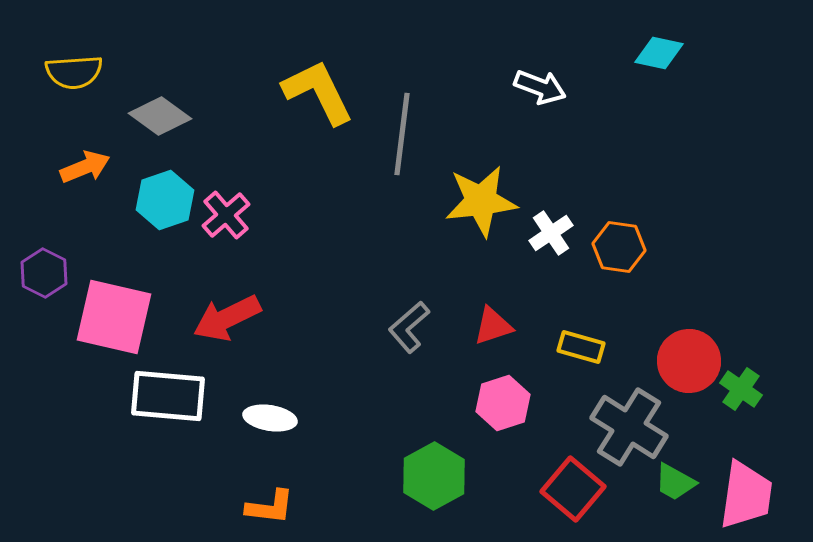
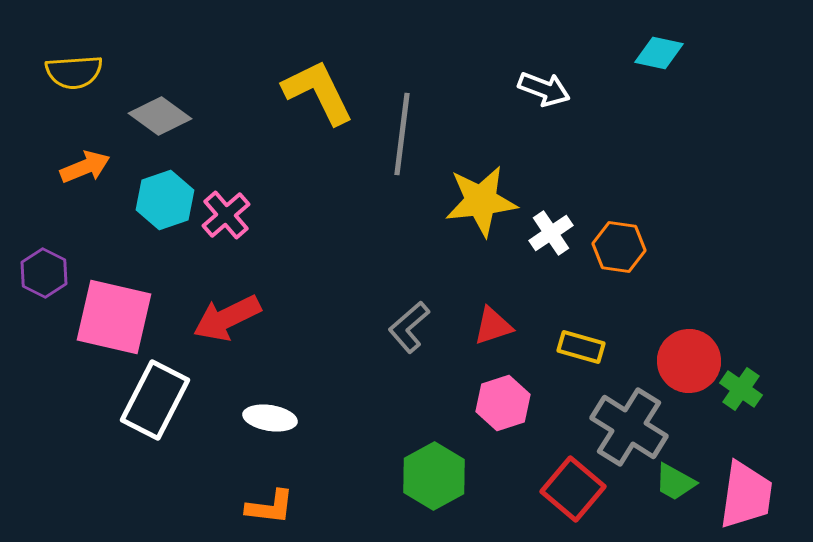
white arrow: moved 4 px right, 2 px down
white rectangle: moved 13 px left, 4 px down; rotated 68 degrees counterclockwise
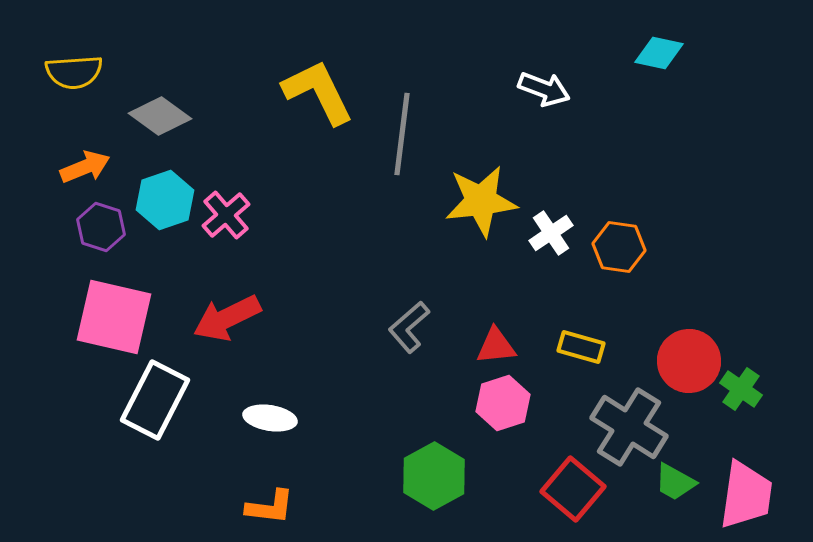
purple hexagon: moved 57 px right, 46 px up; rotated 9 degrees counterclockwise
red triangle: moved 3 px right, 20 px down; rotated 12 degrees clockwise
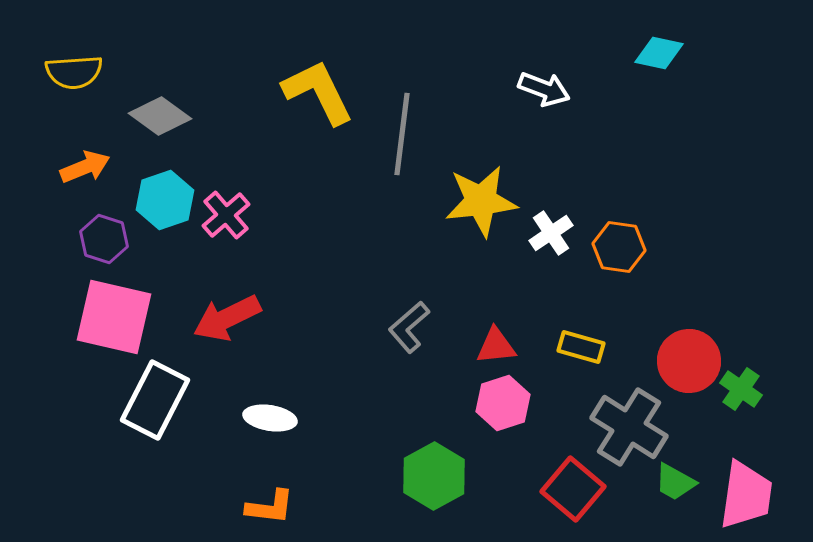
purple hexagon: moved 3 px right, 12 px down
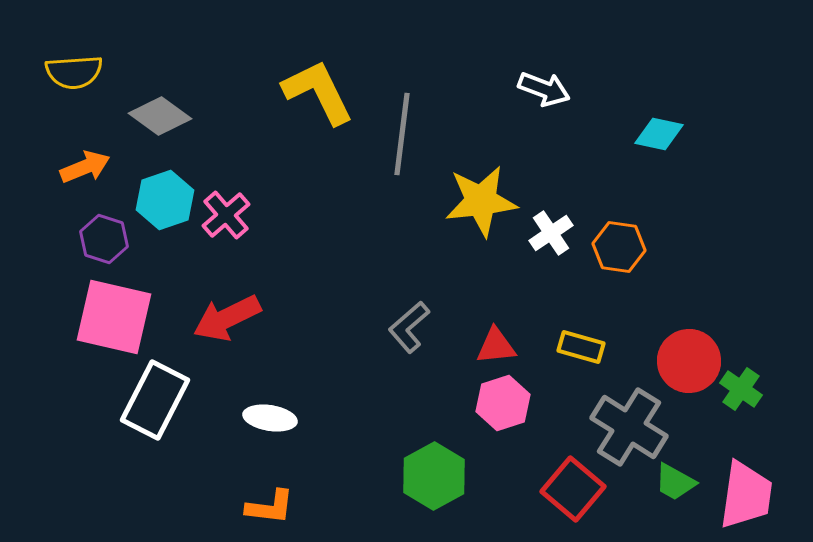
cyan diamond: moved 81 px down
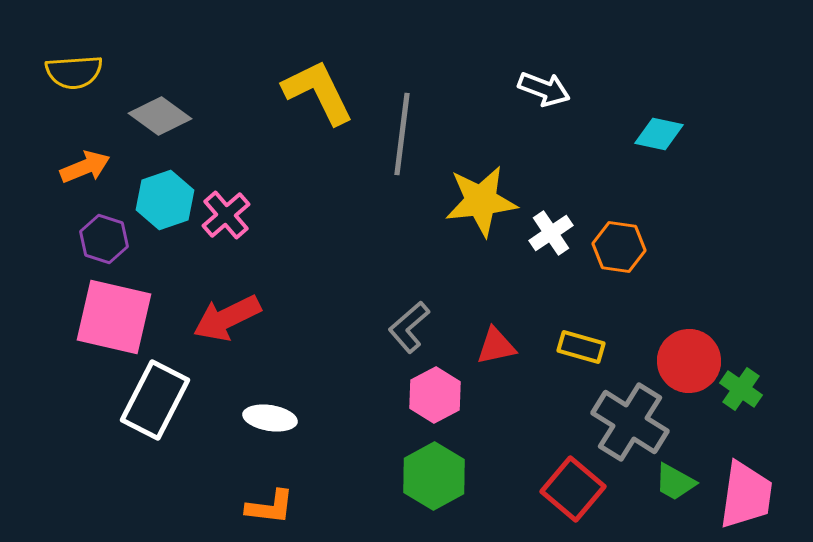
red triangle: rotated 6 degrees counterclockwise
pink hexagon: moved 68 px left, 8 px up; rotated 10 degrees counterclockwise
gray cross: moved 1 px right, 5 px up
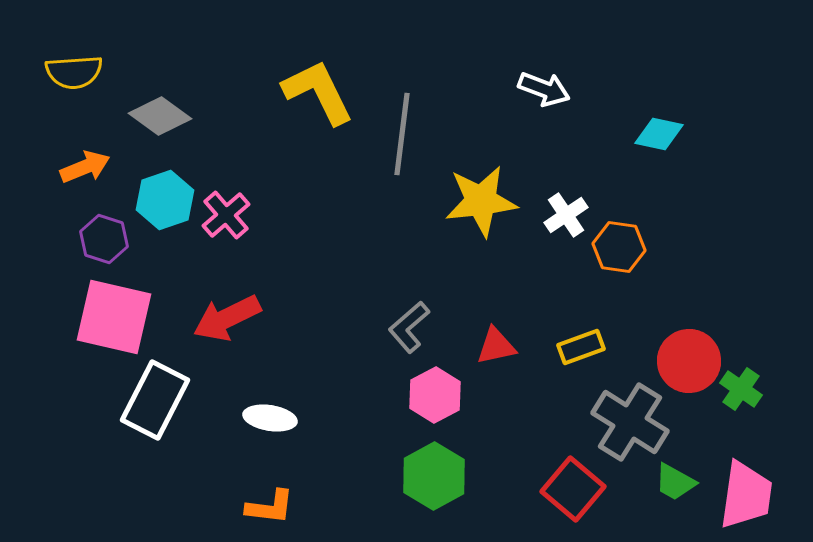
white cross: moved 15 px right, 18 px up
yellow rectangle: rotated 36 degrees counterclockwise
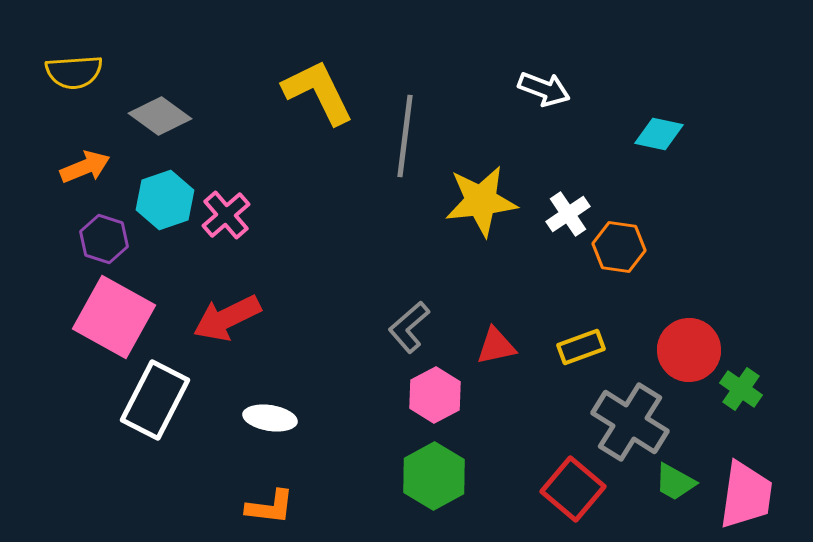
gray line: moved 3 px right, 2 px down
white cross: moved 2 px right, 1 px up
pink square: rotated 16 degrees clockwise
red circle: moved 11 px up
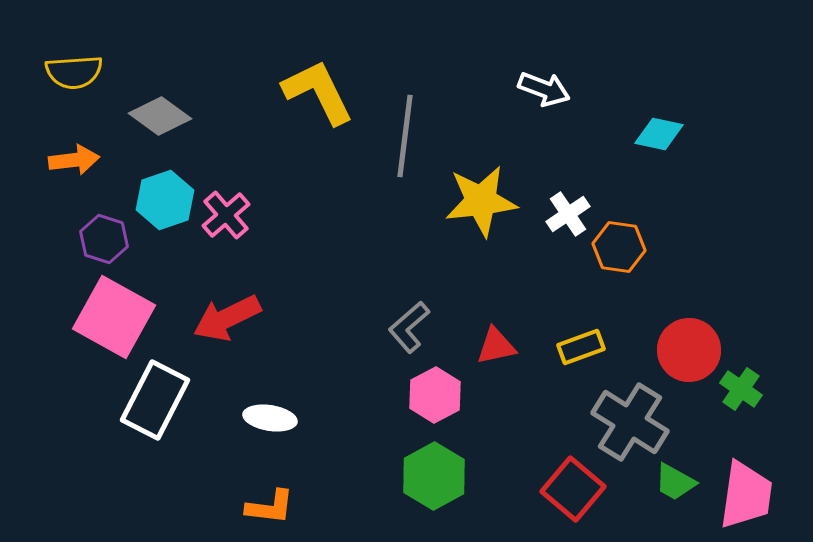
orange arrow: moved 11 px left, 7 px up; rotated 15 degrees clockwise
